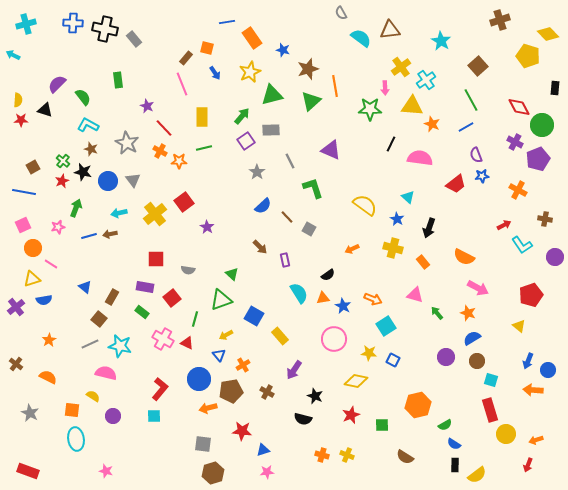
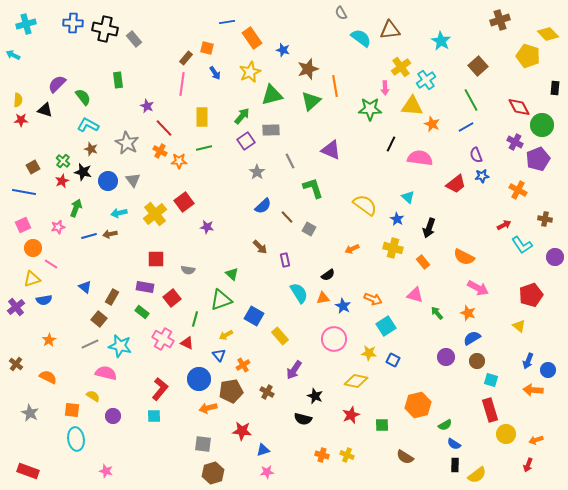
pink line at (182, 84): rotated 30 degrees clockwise
purple star at (207, 227): rotated 24 degrees counterclockwise
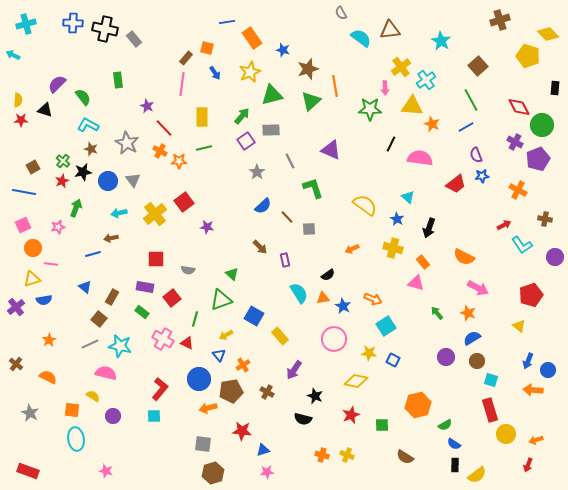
black star at (83, 172): rotated 24 degrees counterclockwise
gray square at (309, 229): rotated 32 degrees counterclockwise
brown arrow at (110, 234): moved 1 px right, 4 px down
blue line at (89, 236): moved 4 px right, 18 px down
pink line at (51, 264): rotated 24 degrees counterclockwise
pink triangle at (415, 295): moved 1 px right, 12 px up
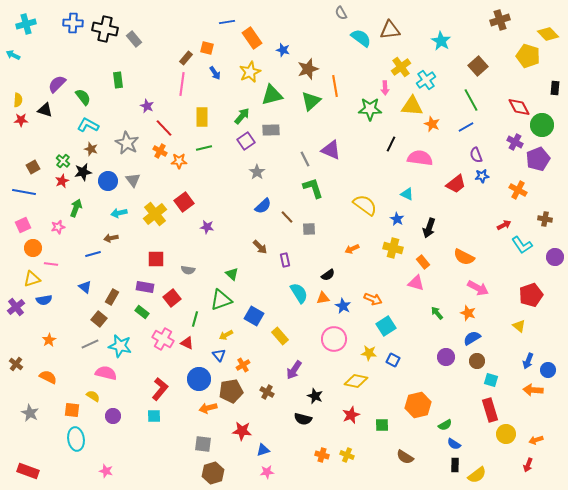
gray line at (290, 161): moved 15 px right, 2 px up
cyan triangle at (408, 197): moved 1 px left, 3 px up; rotated 16 degrees counterclockwise
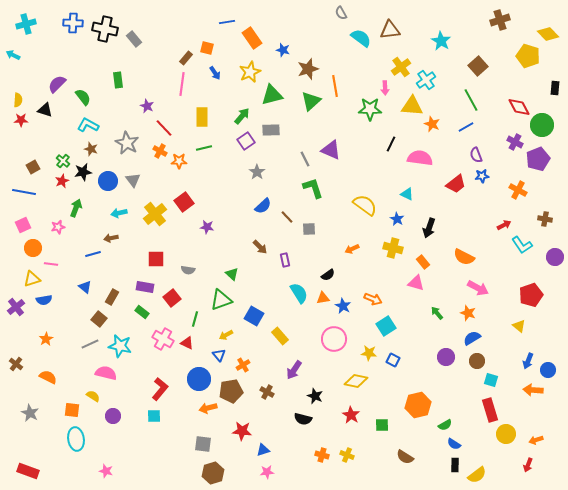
orange star at (49, 340): moved 3 px left, 1 px up
red star at (351, 415): rotated 18 degrees counterclockwise
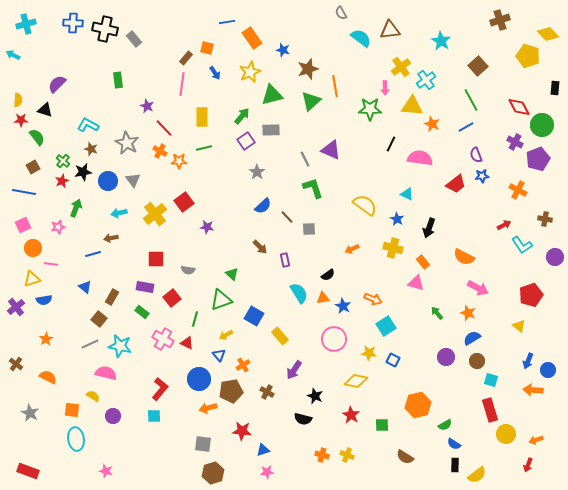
green semicircle at (83, 97): moved 46 px left, 40 px down
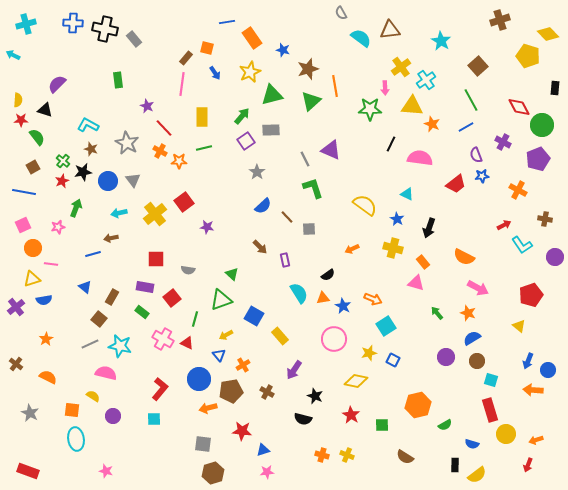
purple cross at (515, 142): moved 12 px left
yellow star at (369, 353): rotated 21 degrees counterclockwise
cyan square at (154, 416): moved 3 px down
blue semicircle at (454, 444): moved 18 px right; rotated 16 degrees counterclockwise
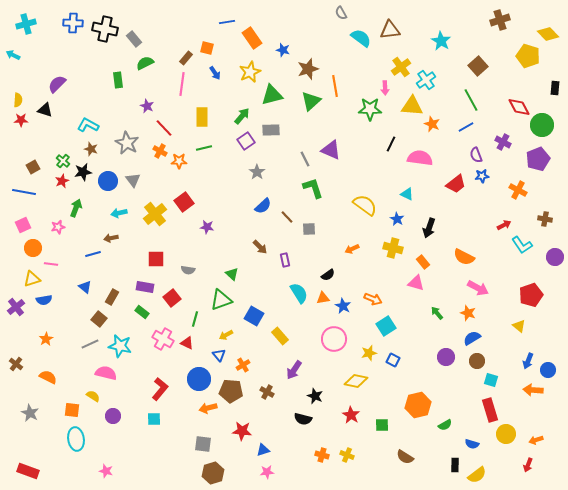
green semicircle at (37, 137): moved 108 px right, 74 px up; rotated 78 degrees counterclockwise
brown pentagon at (231, 391): rotated 15 degrees clockwise
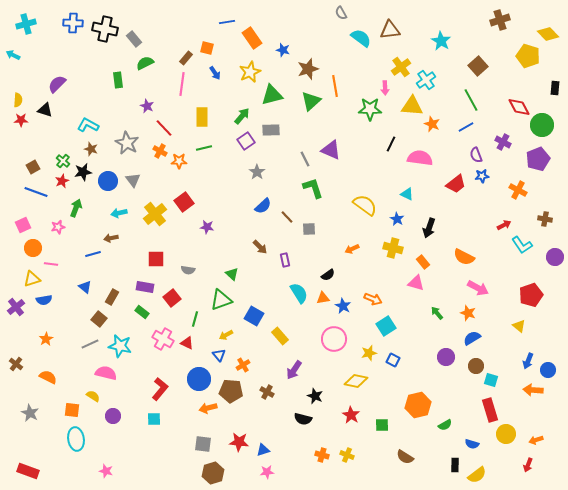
blue line at (24, 192): moved 12 px right; rotated 10 degrees clockwise
brown circle at (477, 361): moved 1 px left, 5 px down
red star at (242, 431): moved 3 px left, 11 px down
